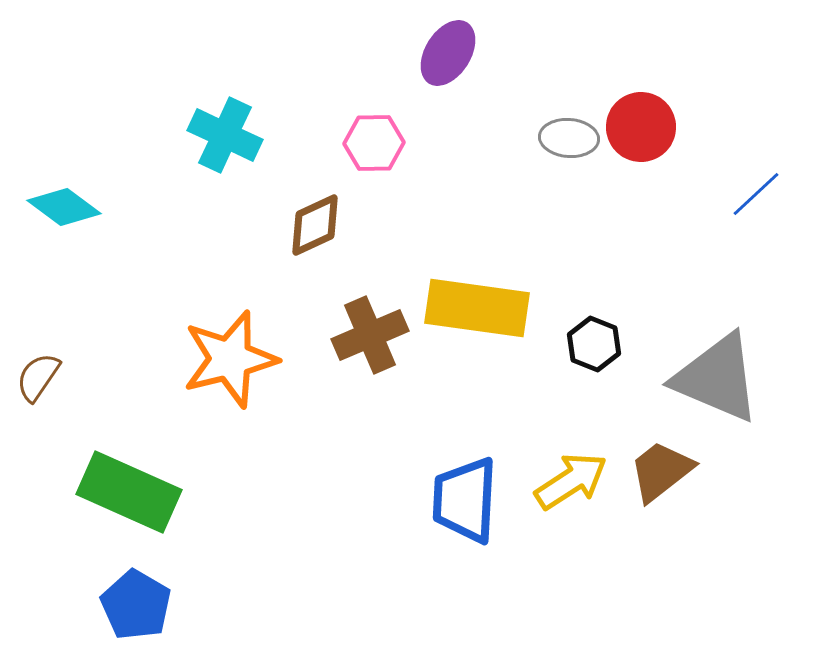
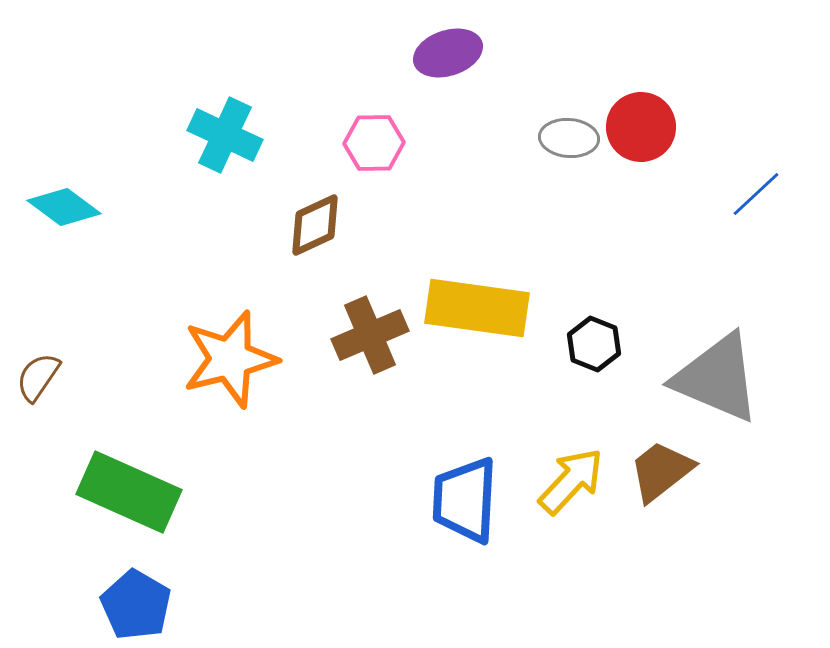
purple ellipse: rotated 40 degrees clockwise
yellow arrow: rotated 14 degrees counterclockwise
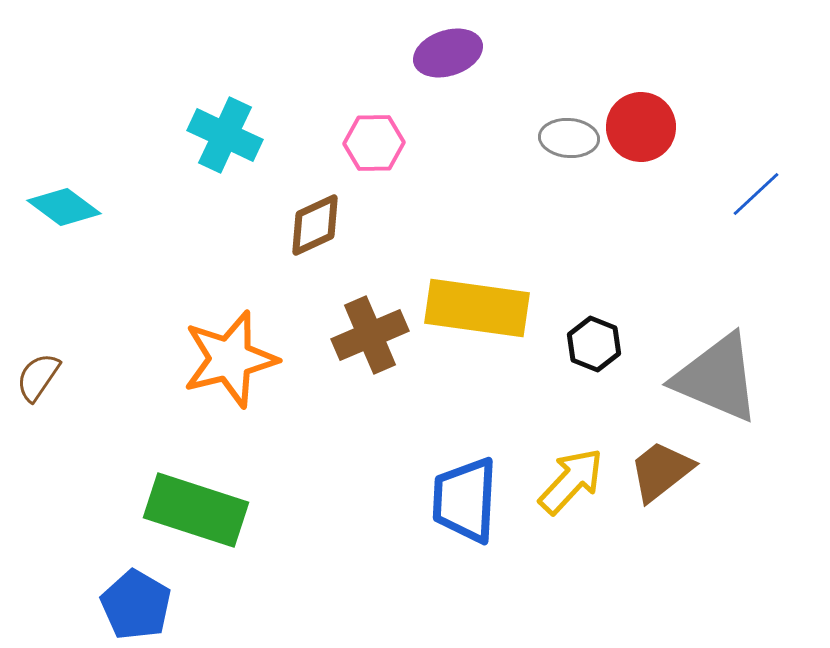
green rectangle: moved 67 px right, 18 px down; rotated 6 degrees counterclockwise
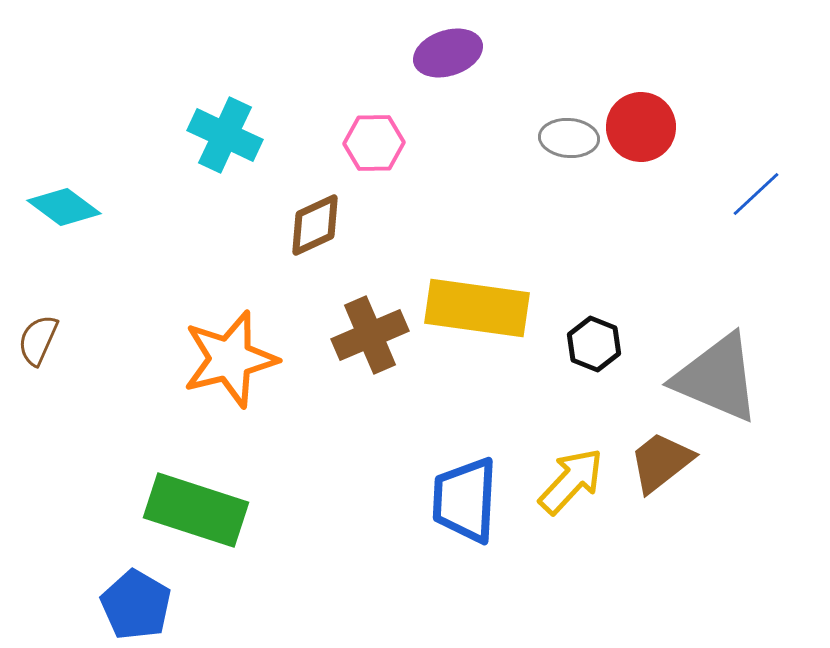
brown semicircle: moved 37 px up; rotated 10 degrees counterclockwise
brown trapezoid: moved 9 px up
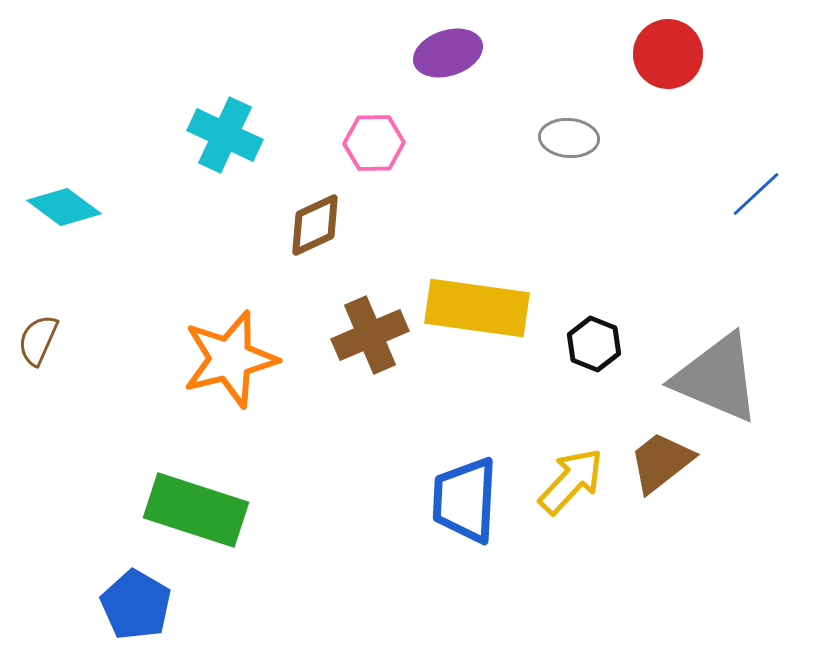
red circle: moved 27 px right, 73 px up
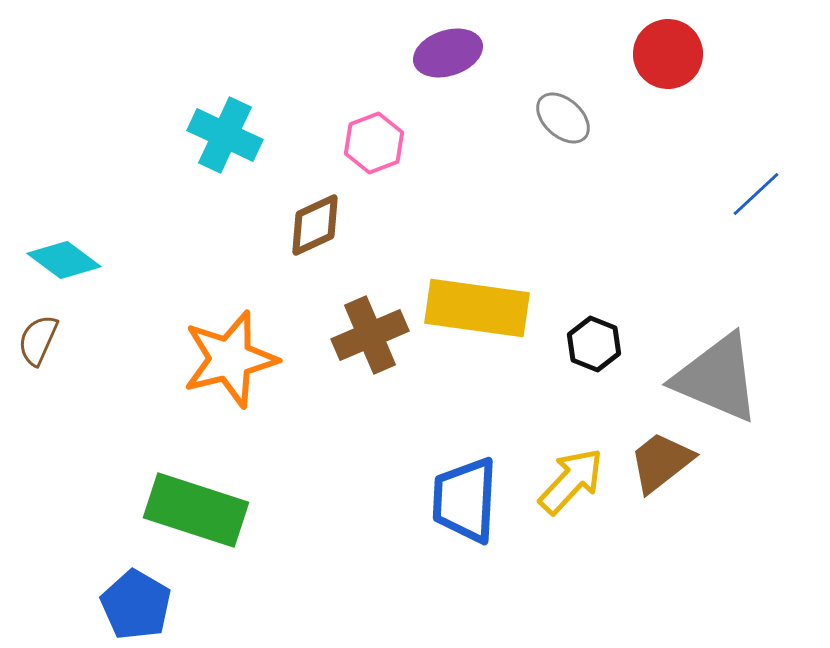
gray ellipse: moved 6 px left, 20 px up; rotated 38 degrees clockwise
pink hexagon: rotated 20 degrees counterclockwise
cyan diamond: moved 53 px down
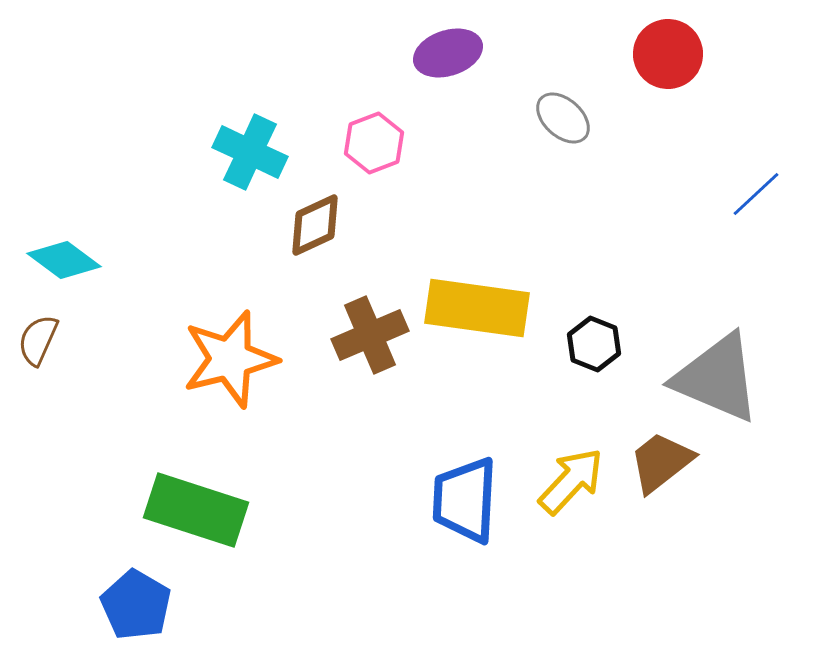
cyan cross: moved 25 px right, 17 px down
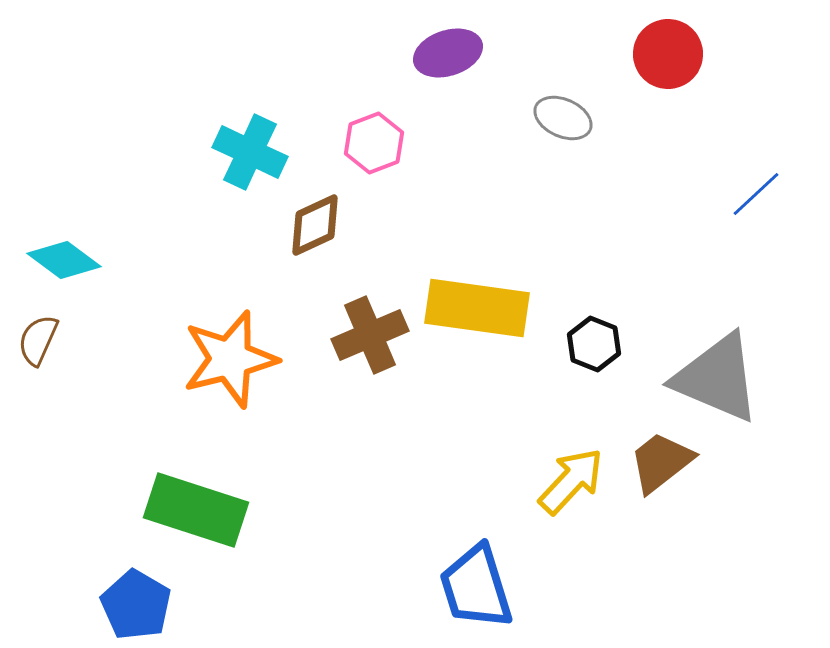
gray ellipse: rotated 18 degrees counterclockwise
blue trapezoid: moved 11 px right, 87 px down; rotated 20 degrees counterclockwise
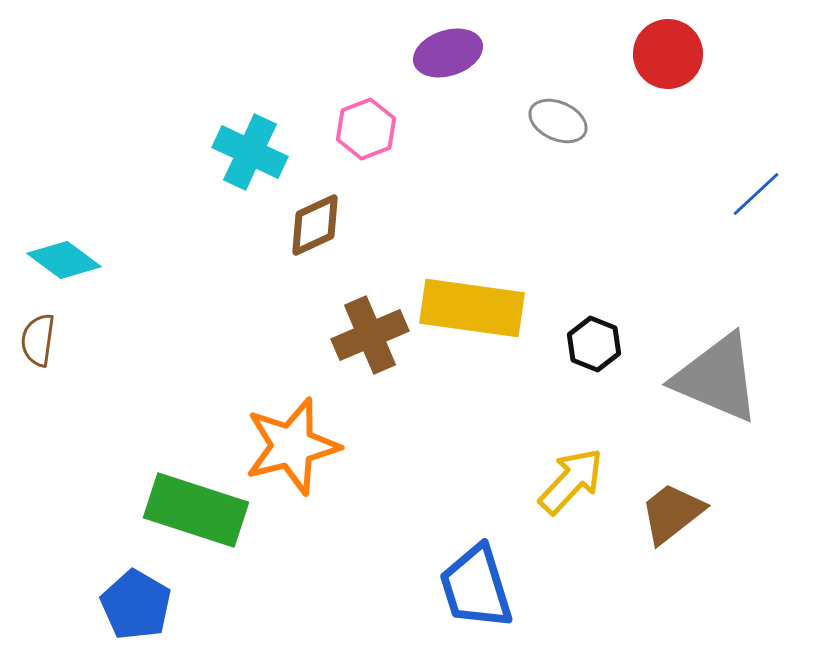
gray ellipse: moved 5 px left, 3 px down
pink hexagon: moved 8 px left, 14 px up
yellow rectangle: moved 5 px left
brown semicircle: rotated 16 degrees counterclockwise
orange star: moved 62 px right, 87 px down
brown trapezoid: moved 11 px right, 51 px down
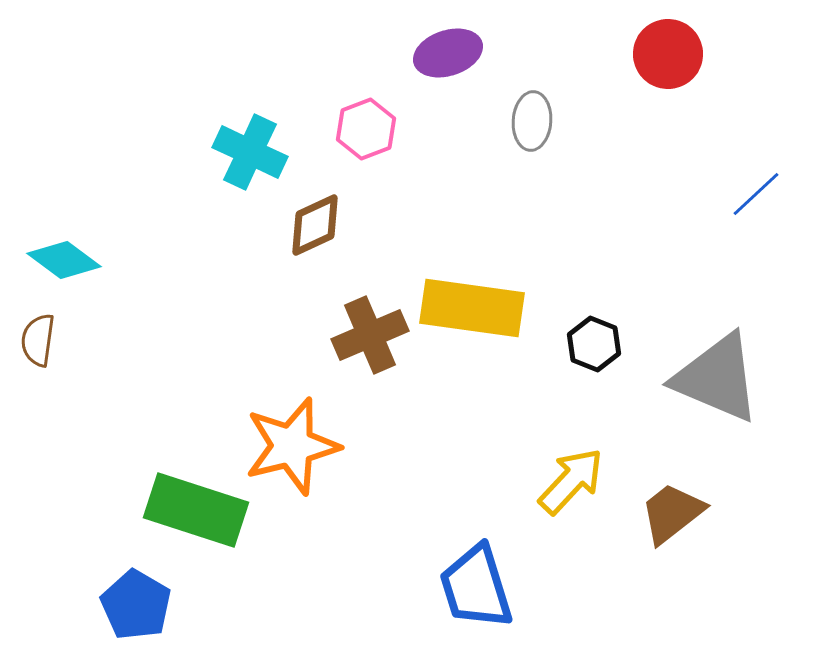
gray ellipse: moved 26 px left; rotated 70 degrees clockwise
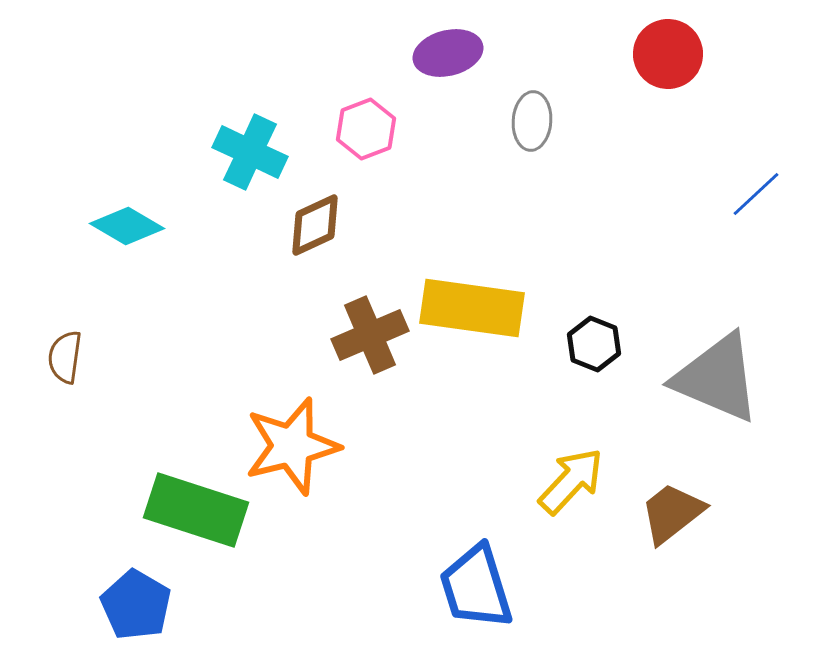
purple ellipse: rotated 4 degrees clockwise
cyan diamond: moved 63 px right, 34 px up; rotated 6 degrees counterclockwise
brown semicircle: moved 27 px right, 17 px down
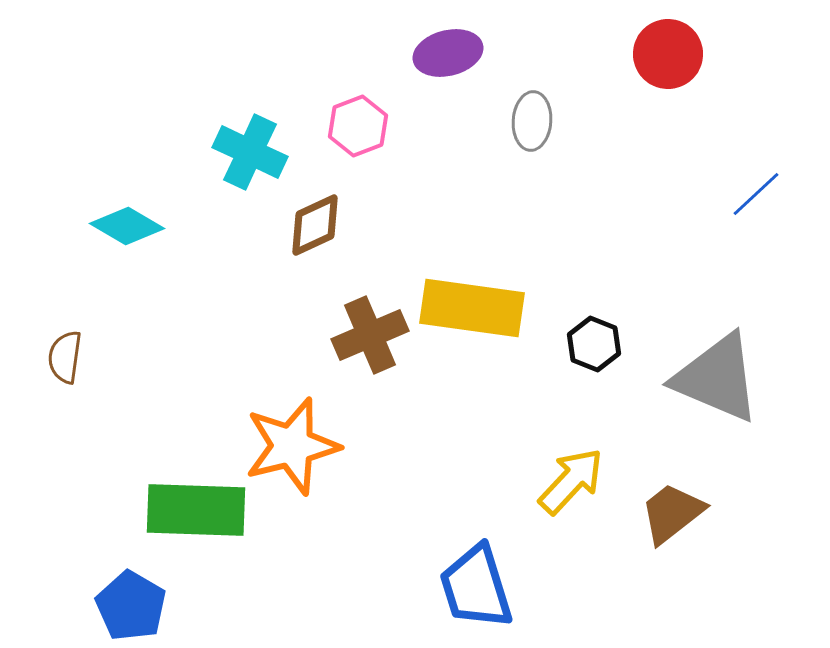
pink hexagon: moved 8 px left, 3 px up
green rectangle: rotated 16 degrees counterclockwise
blue pentagon: moved 5 px left, 1 px down
